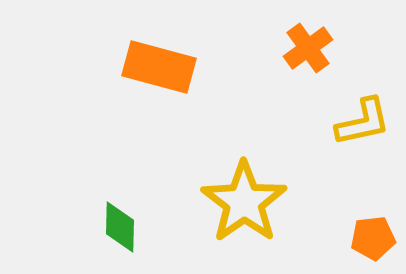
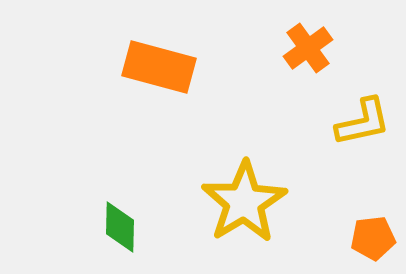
yellow star: rotated 4 degrees clockwise
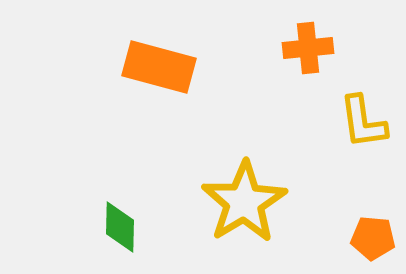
orange cross: rotated 30 degrees clockwise
yellow L-shape: rotated 94 degrees clockwise
orange pentagon: rotated 12 degrees clockwise
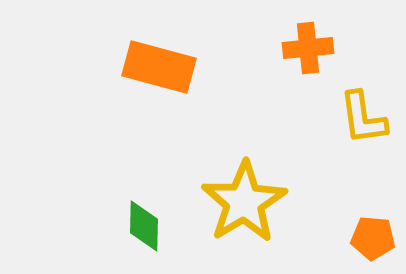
yellow L-shape: moved 4 px up
green diamond: moved 24 px right, 1 px up
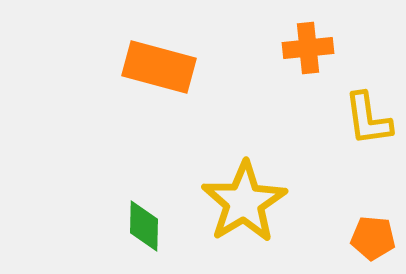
yellow L-shape: moved 5 px right, 1 px down
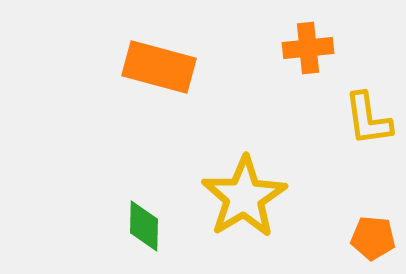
yellow star: moved 5 px up
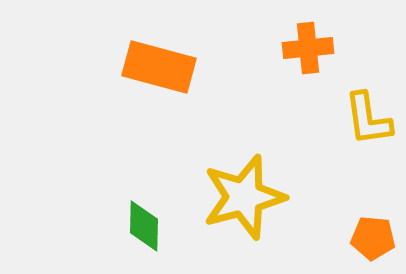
yellow star: rotated 16 degrees clockwise
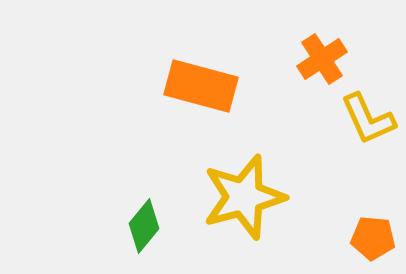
orange cross: moved 14 px right, 11 px down; rotated 27 degrees counterclockwise
orange rectangle: moved 42 px right, 19 px down
yellow L-shape: rotated 16 degrees counterclockwise
green diamond: rotated 38 degrees clockwise
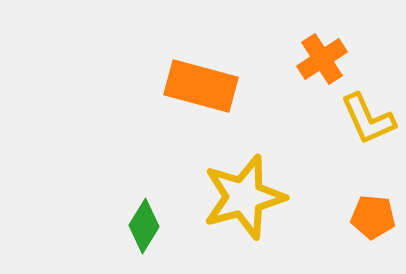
green diamond: rotated 8 degrees counterclockwise
orange pentagon: moved 21 px up
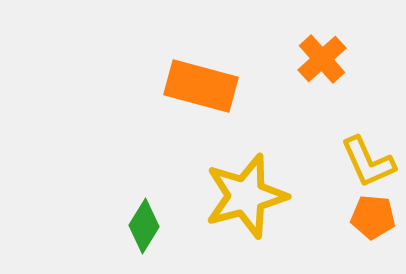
orange cross: rotated 9 degrees counterclockwise
yellow L-shape: moved 43 px down
yellow star: moved 2 px right, 1 px up
